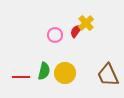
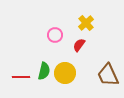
red semicircle: moved 3 px right, 14 px down
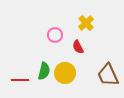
red semicircle: moved 1 px left, 2 px down; rotated 64 degrees counterclockwise
red line: moved 1 px left, 3 px down
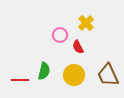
pink circle: moved 5 px right
yellow circle: moved 9 px right, 2 px down
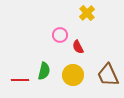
yellow cross: moved 1 px right, 10 px up
yellow circle: moved 1 px left
